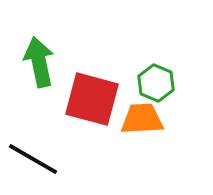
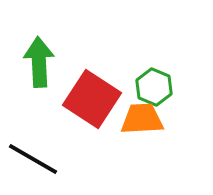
green arrow: rotated 9 degrees clockwise
green hexagon: moved 2 px left, 4 px down
red square: rotated 18 degrees clockwise
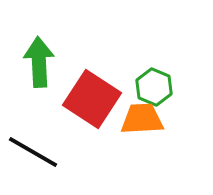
black line: moved 7 px up
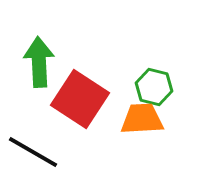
green hexagon: rotated 9 degrees counterclockwise
red square: moved 12 px left
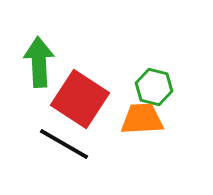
black line: moved 31 px right, 8 px up
